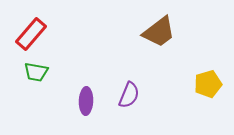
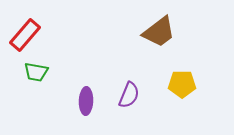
red rectangle: moved 6 px left, 1 px down
yellow pentagon: moved 26 px left; rotated 16 degrees clockwise
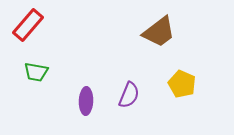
red rectangle: moved 3 px right, 10 px up
yellow pentagon: rotated 24 degrees clockwise
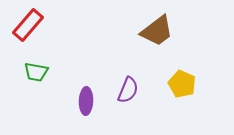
brown trapezoid: moved 2 px left, 1 px up
purple semicircle: moved 1 px left, 5 px up
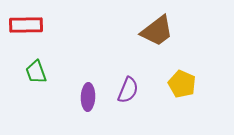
red rectangle: moved 2 px left; rotated 48 degrees clockwise
green trapezoid: rotated 60 degrees clockwise
purple ellipse: moved 2 px right, 4 px up
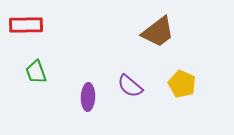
brown trapezoid: moved 1 px right, 1 px down
purple semicircle: moved 2 px right, 4 px up; rotated 108 degrees clockwise
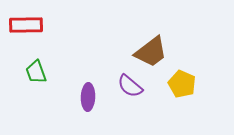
brown trapezoid: moved 7 px left, 20 px down
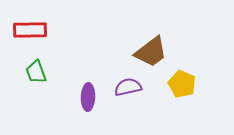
red rectangle: moved 4 px right, 5 px down
purple semicircle: moved 2 px left, 1 px down; rotated 128 degrees clockwise
